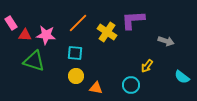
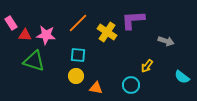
cyan square: moved 3 px right, 2 px down
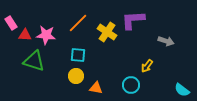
cyan semicircle: moved 13 px down
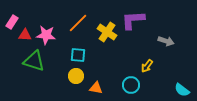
pink rectangle: moved 1 px right, 1 px up; rotated 64 degrees clockwise
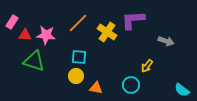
cyan square: moved 1 px right, 2 px down
